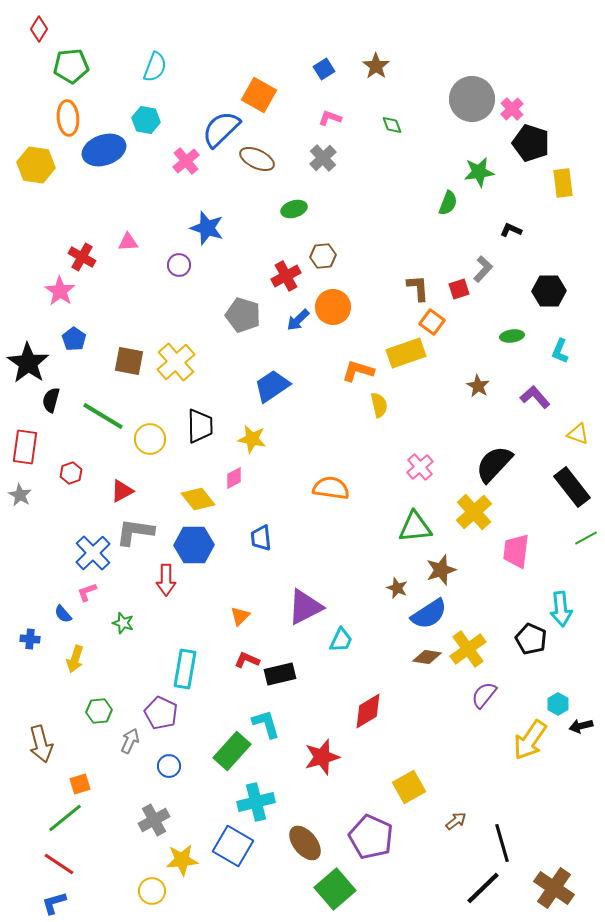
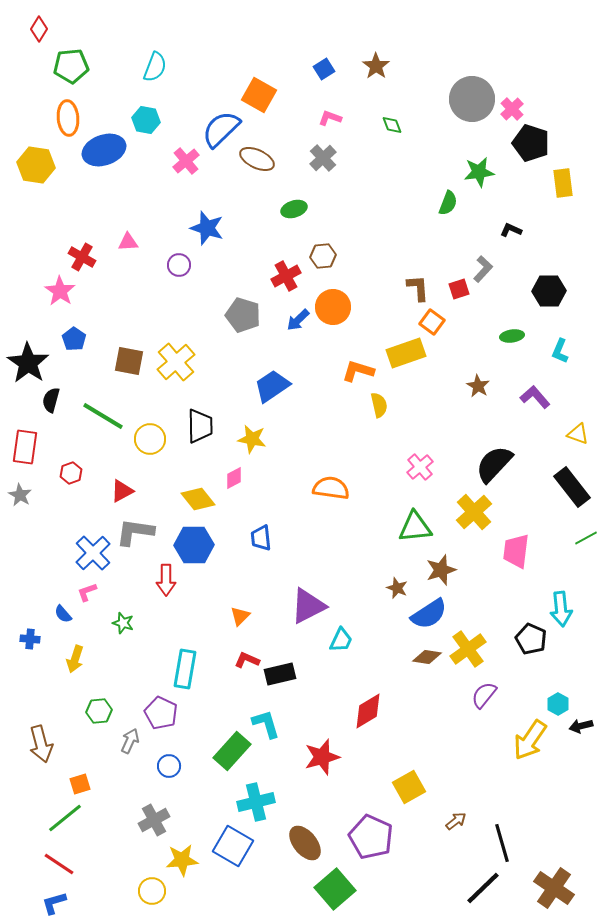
purple triangle at (305, 607): moved 3 px right, 1 px up
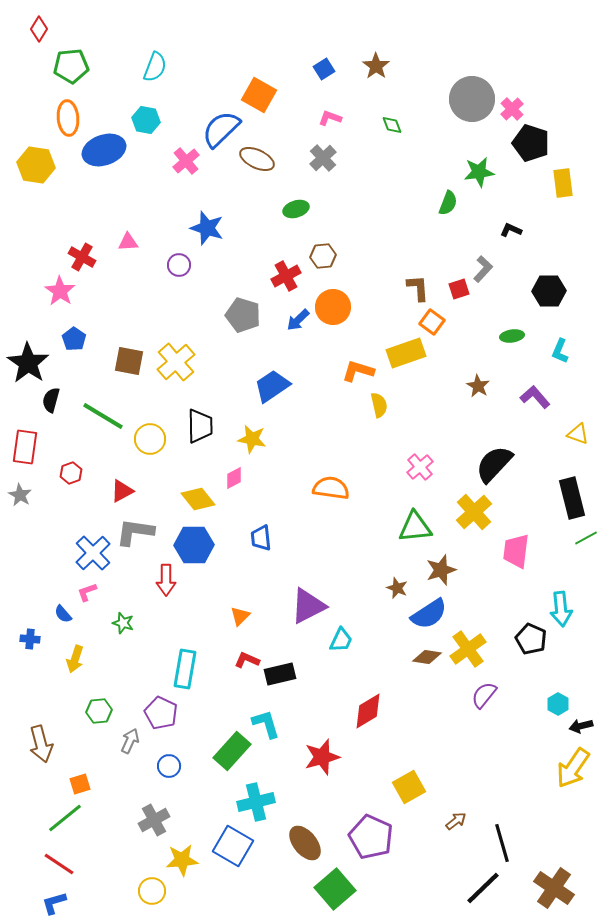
green ellipse at (294, 209): moved 2 px right
black rectangle at (572, 487): moved 11 px down; rotated 24 degrees clockwise
yellow arrow at (530, 740): moved 43 px right, 28 px down
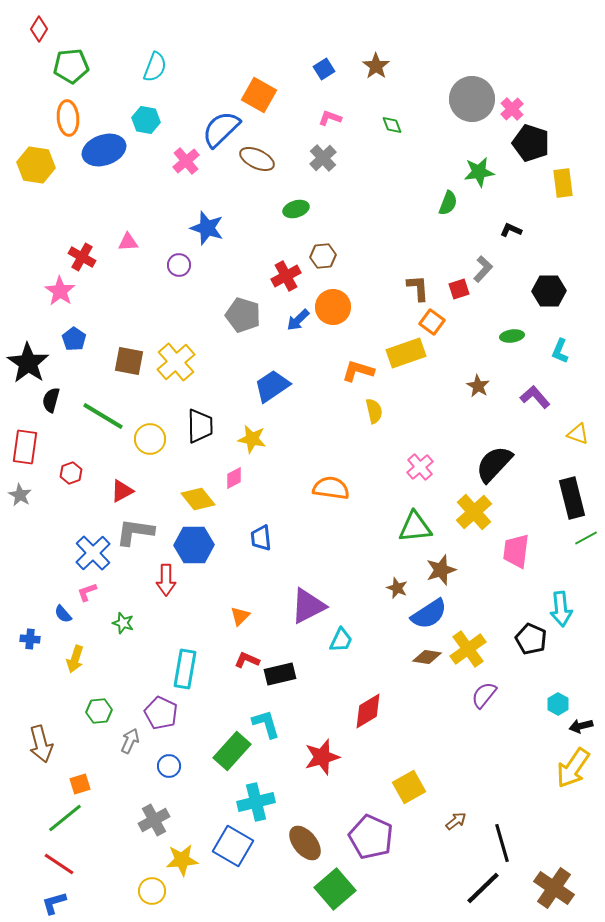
yellow semicircle at (379, 405): moved 5 px left, 6 px down
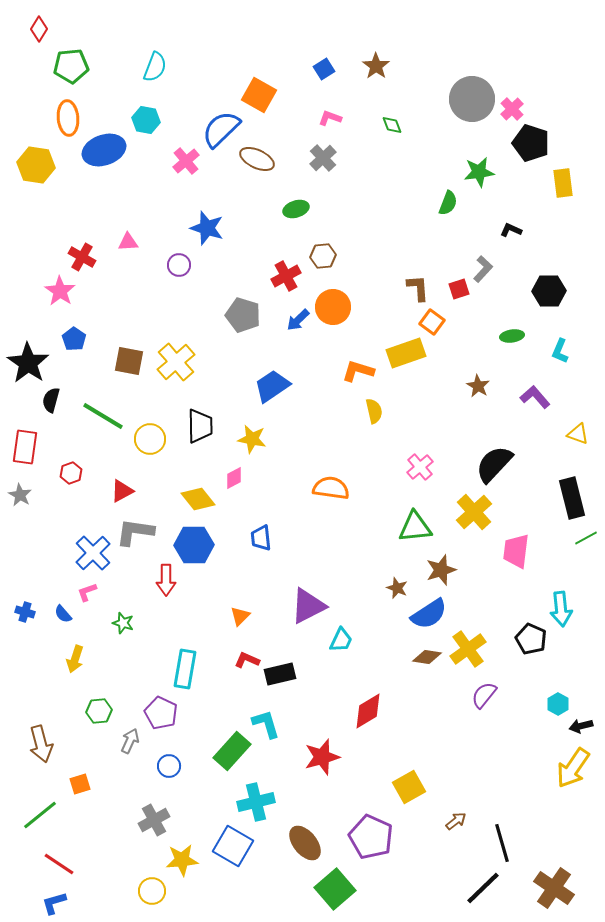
blue cross at (30, 639): moved 5 px left, 27 px up; rotated 12 degrees clockwise
green line at (65, 818): moved 25 px left, 3 px up
